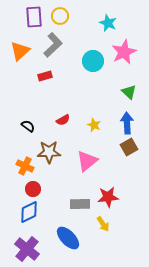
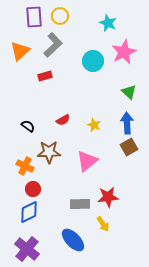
blue ellipse: moved 5 px right, 2 px down
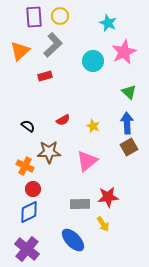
yellow star: moved 1 px left, 1 px down
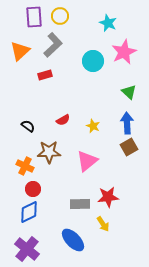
red rectangle: moved 1 px up
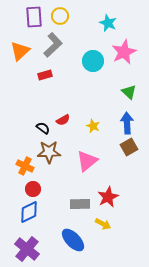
black semicircle: moved 15 px right, 2 px down
red star: rotated 20 degrees counterclockwise
yellow arrow: rotated 28 degrees counterclockwise
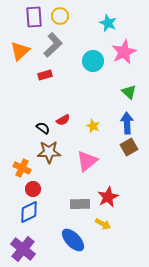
orange cross: moved 3 px left, 2 px down
purple cross: moved 4 px left
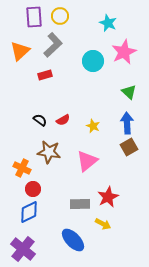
black semicircle: moved 3 px left, 8 px up
brown star: rotated 10 degrees clockwise
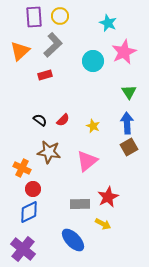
green triangle: rotated 14 degrees clockwise
red semicircle: rotated 16 degrees counterclockwise
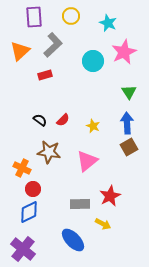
yellow circle: moved 11 px right
red star: moved 2 px right, 1 px up
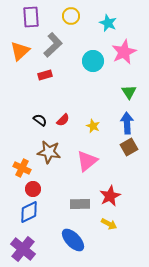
purple rectangle: moved 3 px left
yellow arrow: moved 6 px right
